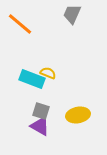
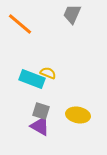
yellow ellipse: rotated 20 degrees clockwise
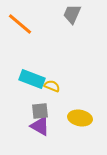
yellow semicircle: moved 4 px right, 13 px down
gray square: moved 1 px left; rotated 24 degrees counterclockwise
yellow ellipse: moved 2 px right, 3 px down
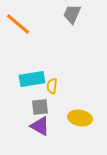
orange line: moved 2 px left
cyan rectangle: rotated 30 degrees counterclockwise
yellow semicircle: rotated 105 degrees counterclockwise
gray square: moved 4 px up
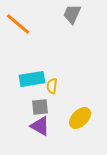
yellow ellipse: rotated 55 degrees counterclockwise
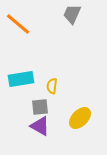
cyan rectangle: moved 11 px left
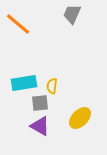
cyan rectangle: moved 3 px right, 4 px down
gray square: moved 4 px up
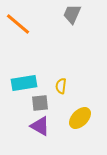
yellow semicircle: moved 9 px right
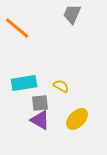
orange line: moved 1 px left, 4 px down
yellow semicircle: rotated 112 degrees clockwise
yellow ellipse: moved 3 px left, 1 px down
purple triangle: moved 6 px up
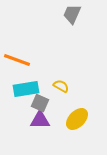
orange line: moved 32 px down; rotated 20 degrees counterclockwise
cyan rectangle: moved 2 px right, 6 px down
gray square: rotated 30 degrees clockwise
purple triangle: rotated 30 degrees counterclockwise
